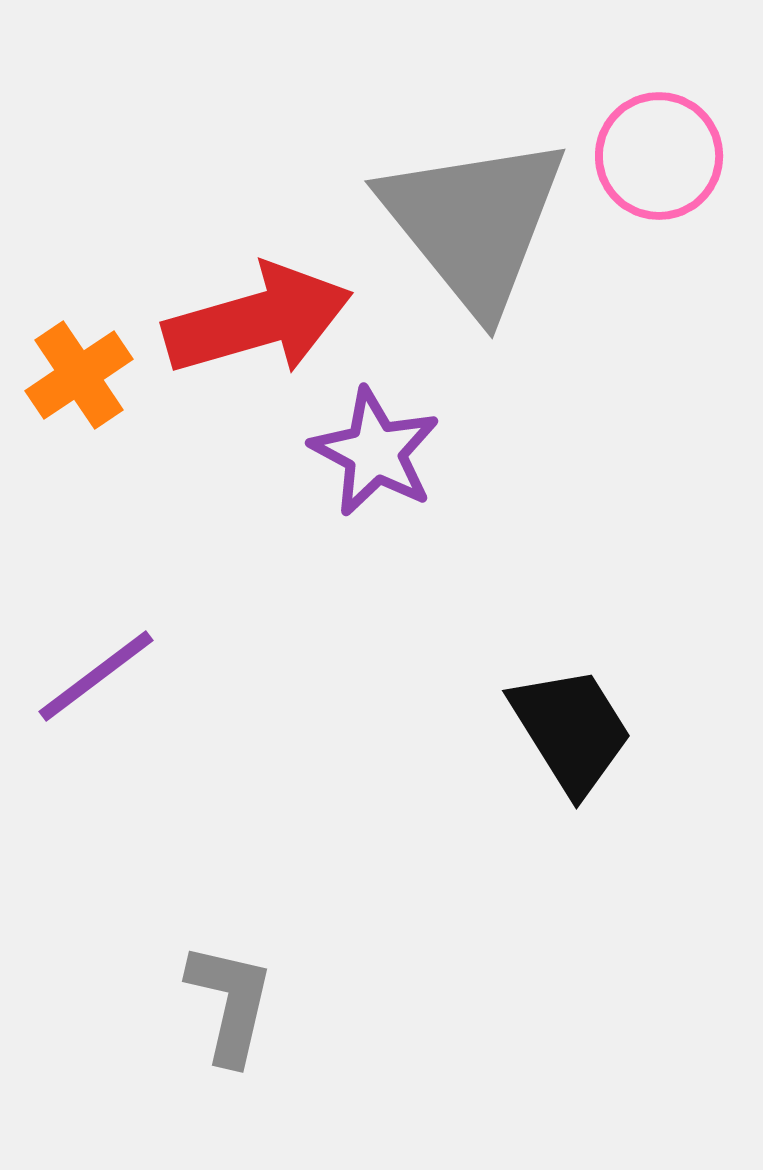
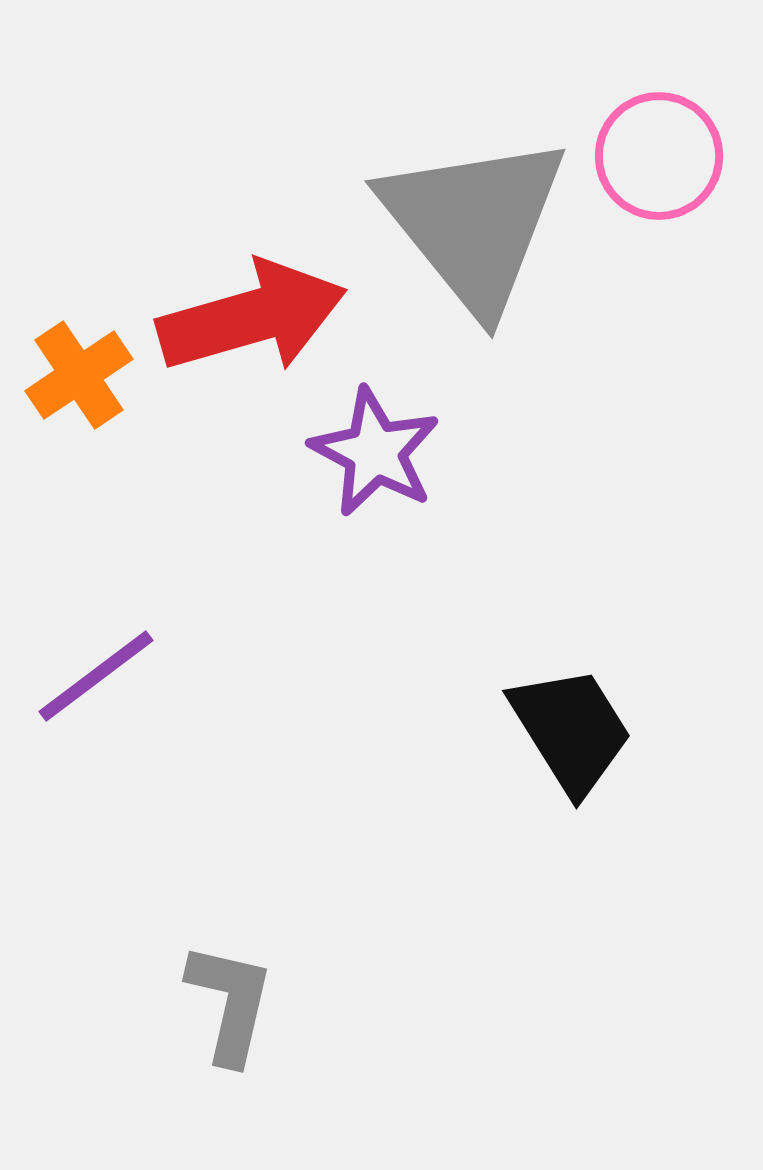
red arrow: moved 6 px left, 3 px up
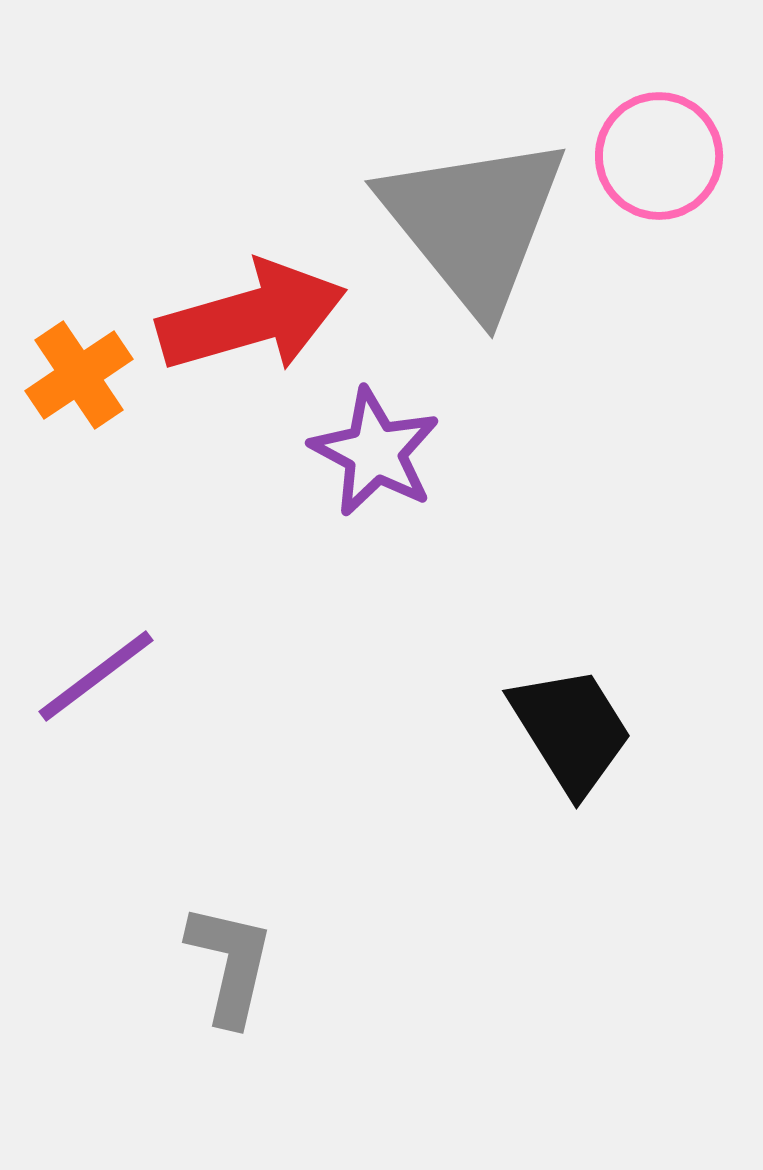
gray L-shape: moved 39 px up
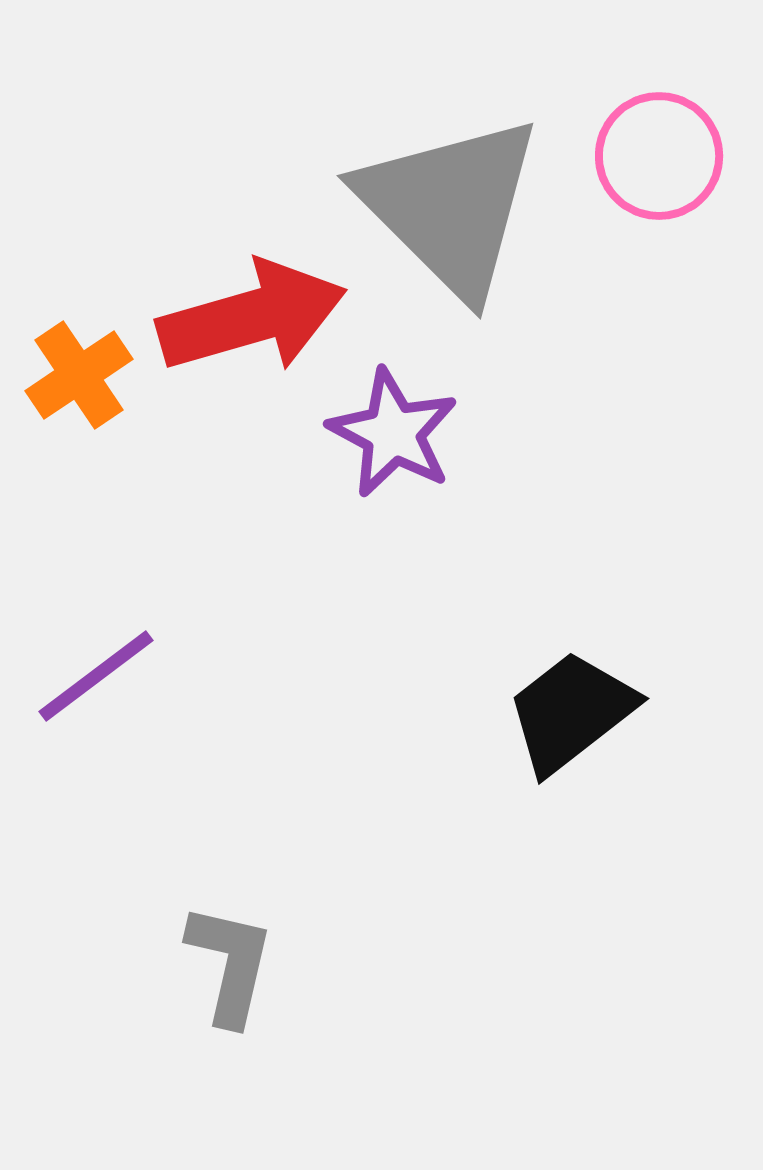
gray triangle: moved 24 px left, 17 px up; rotated 6 degrees counterclockwise
purple star: moved 18 px right, 19 px up
black trapezoid: moved 18 px up; rotated 96 degrees counterclockwise
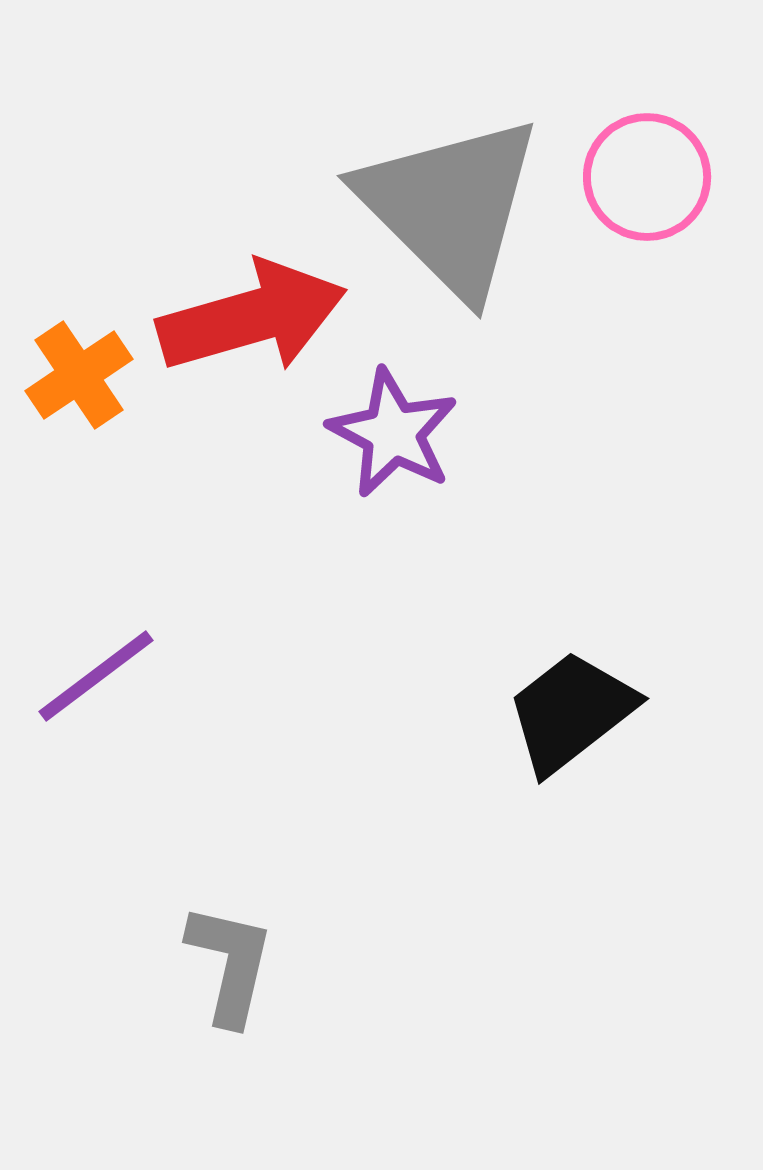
pink circle: moved 12 px left, 21 px down
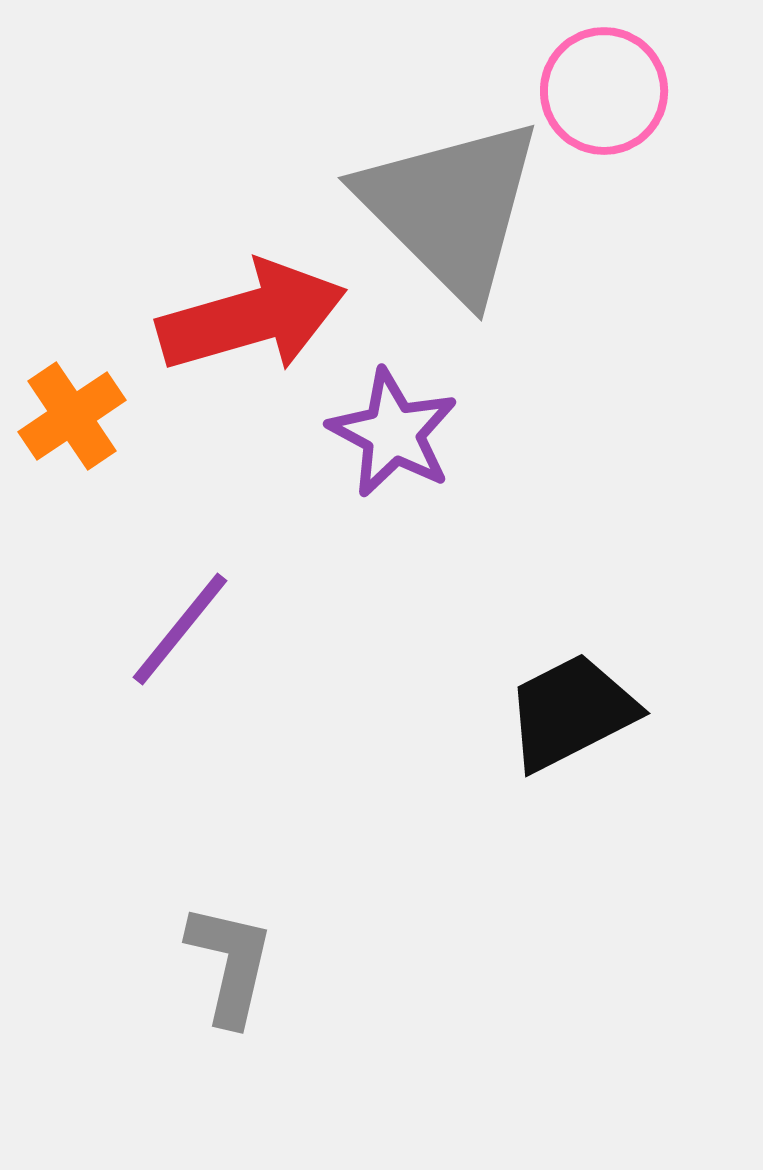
pink circle: moved 43 px left, 86 px up
gray triangle: moved 1 px right, 2 px down
orange cross: moved 7 px left, 41 px down
purple line: moved 84 px right, 47 px up; rotated 14 degrees counterclockwise
black trapezoid: rotated 11 degrees clockwise
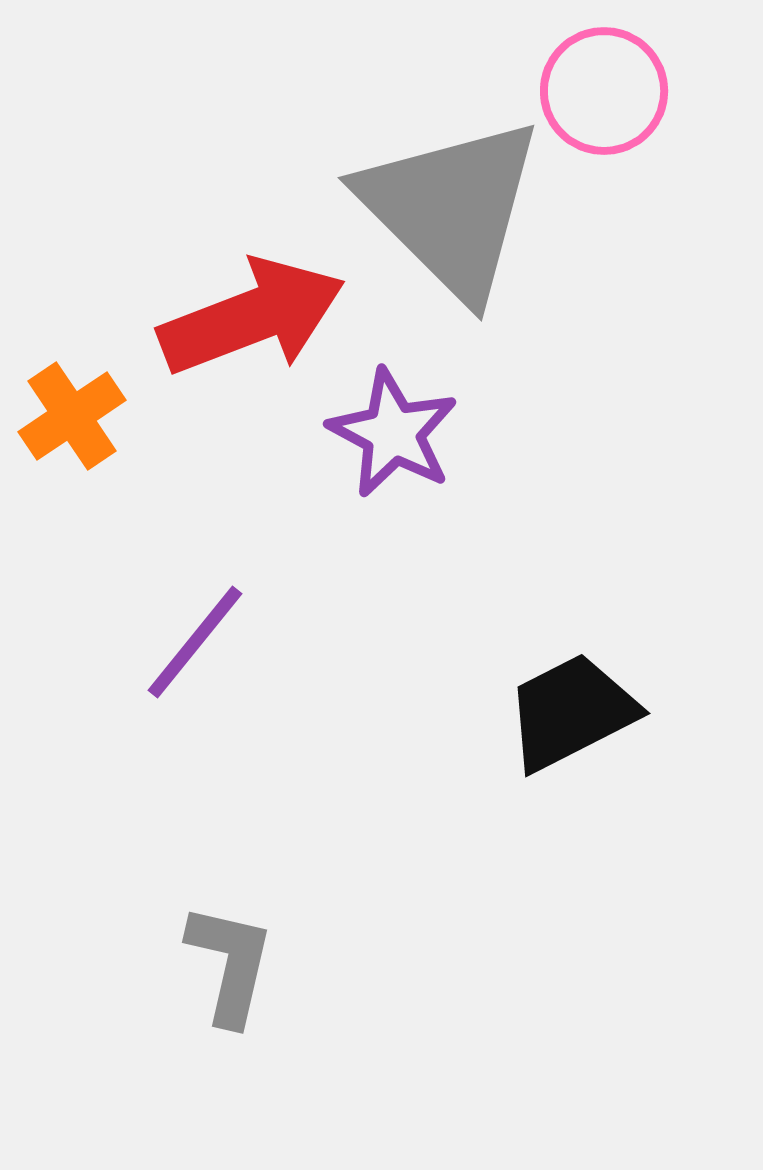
red arrow: rotated 5 degrees counterclockwise
purple line: moved 15 px right, 13 px down
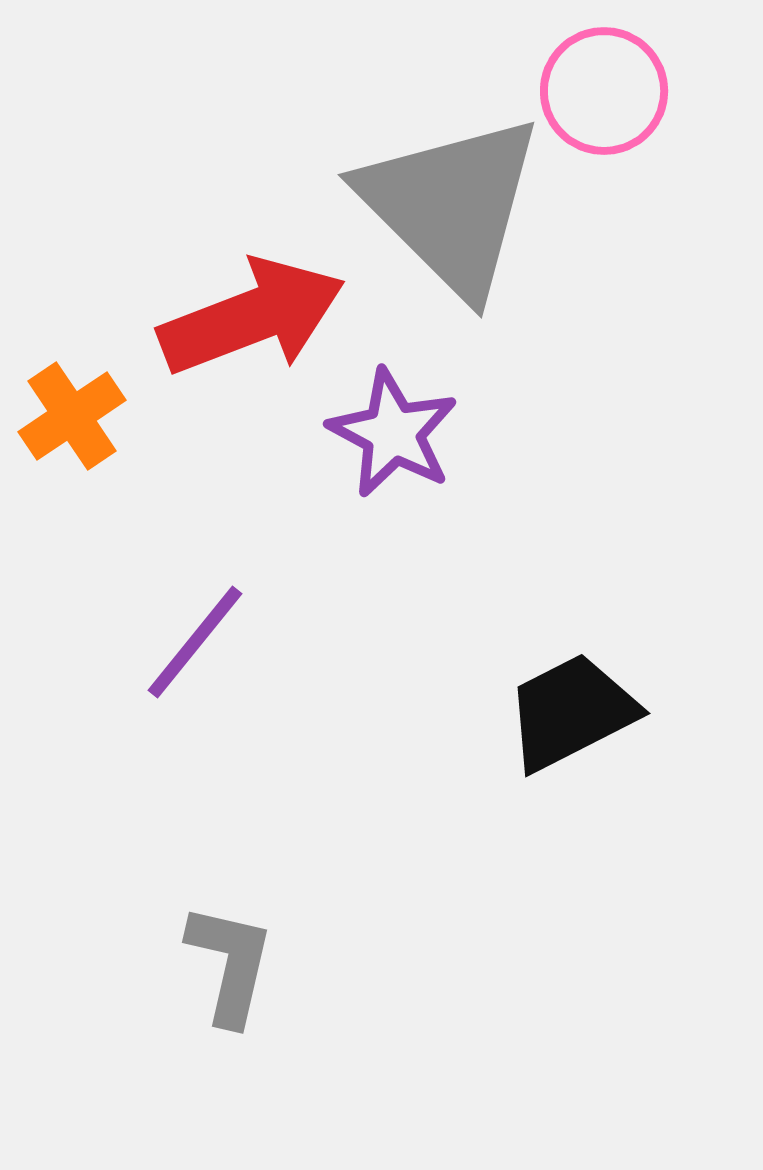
gray triangle: moved 3 px up
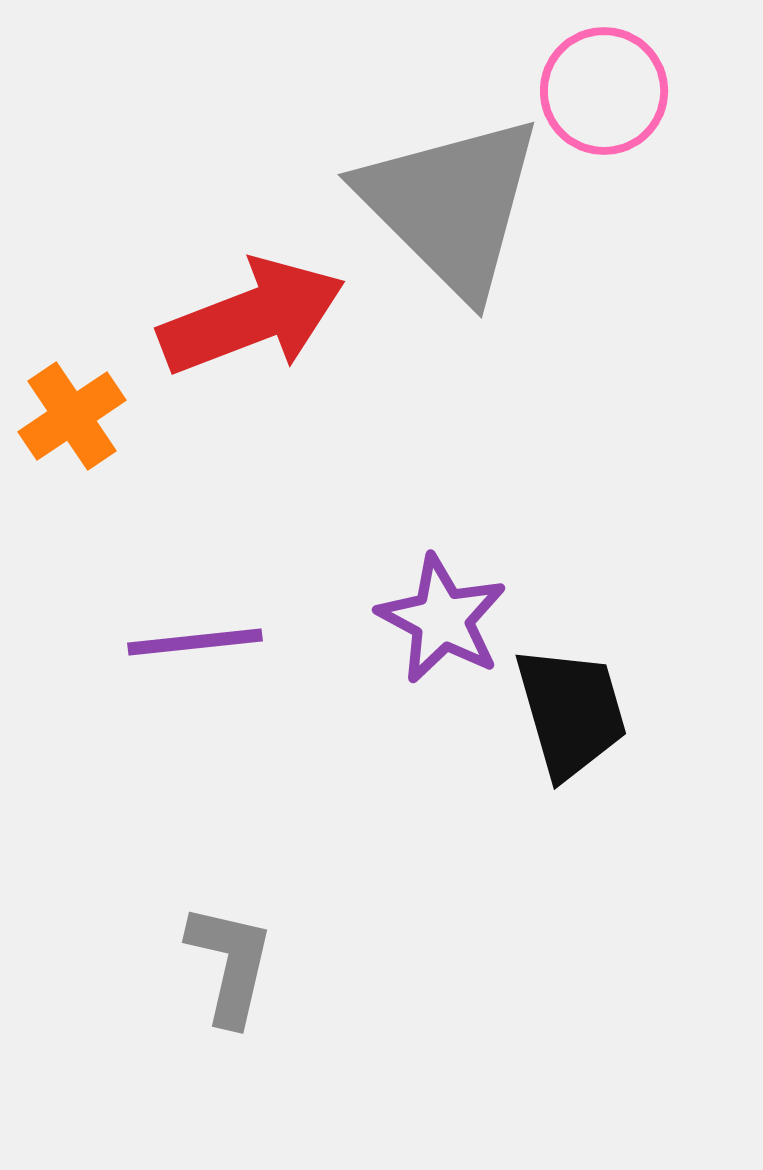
purple star: moved 49 px right, 186 px down
purple line: rotated 45 degrees clockwise
black trapezoid: rotated 101 degrees clockwise
